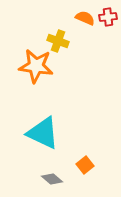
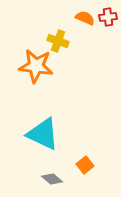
cyan triangle: moved 1 px down
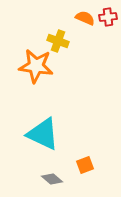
orange square: rotated 18 degrees clockwise
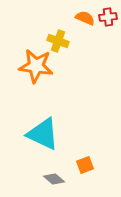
gray diamond: moved 2 px right
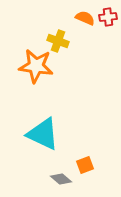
gray diamond: moved 7 px right
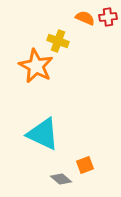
orange star: rotated 20 degrees clockwise
